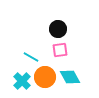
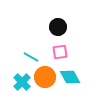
black circle: moved 2 px up
pink square: moved 2 px down
cyan cross: moved 1 px down
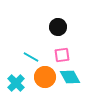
pink square: moved 2 px right, 3 px down
cyan cross: moved 6 px left, 1 px down
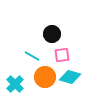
black circle: moved 6 px left, 7 px down
cyan line: moved 1 px right, 1 px up
cyan diamond: rotated 45 degrees counterclockwise
cyan cross: moved 1 px left, 1 px down
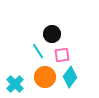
cyan line: moved 6 px right, 5 px up; rotated 28 degrees clockwise
cyan diamond: rotated 70 degrees counterclockwise
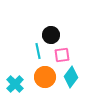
black circle: moved 1 px left, 1 px down
cyan line: rotated 21 degrees clockwise
cyan diamond: moved 1 px right
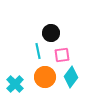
black circle: moved 2 px up
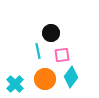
orange circle: moved 2 px down
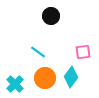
black circle: moved 17 px up
cyan line: moved 1 px down; rotated 42 degrees counterclockwise
pink square: moved 21 px right, 3 px up
orange circle: moved 1 px up
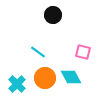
black circle: moved 2 px right, 1 px up
pink square: rotated 21 degrees clockwise
cyan diamond: rotated 65 degrees counterclockwise
cyan cross: moved 2 px right
